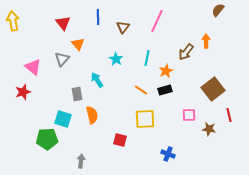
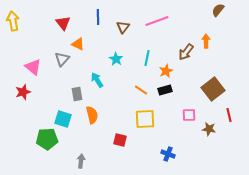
pink line: rotated 45 degrees clockwise
orange triangle: rotated 24 degrees counterclockwise
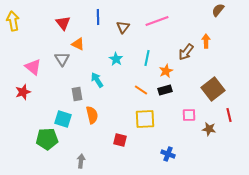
gray triangle: rotated 14 degrees counterclockwise
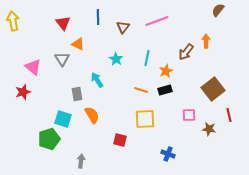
orange line: rotated 16 degrees counterclockwise
orange semicircle: rotated 18 degrees counterclockwise
green pentagon: moved 2 px right; rotated 15 degrees counterclockwise
